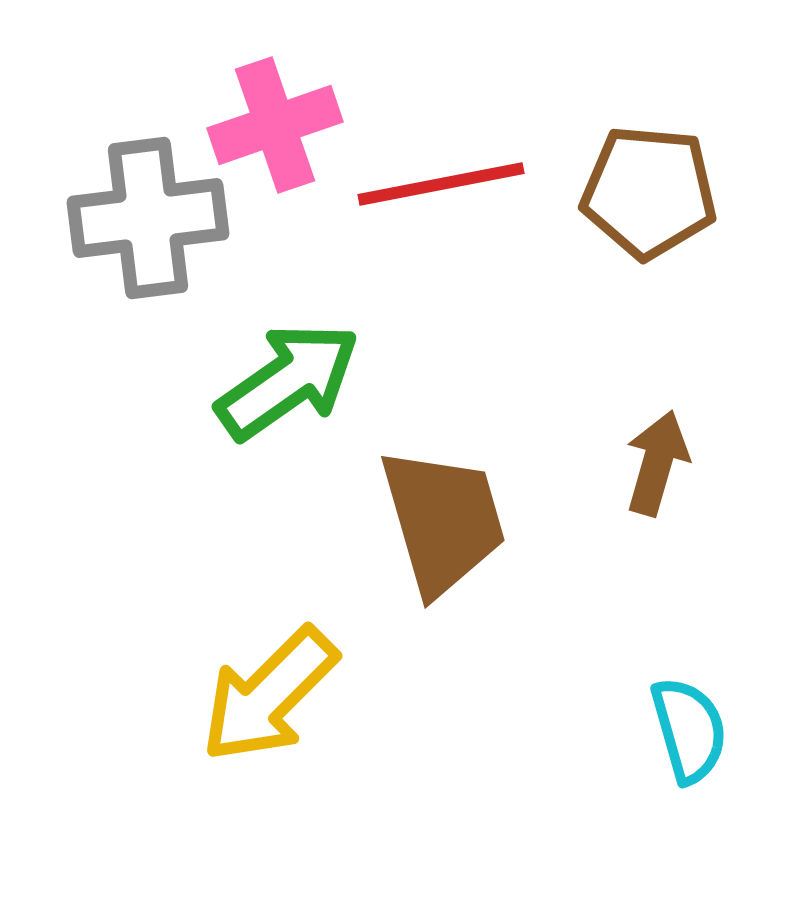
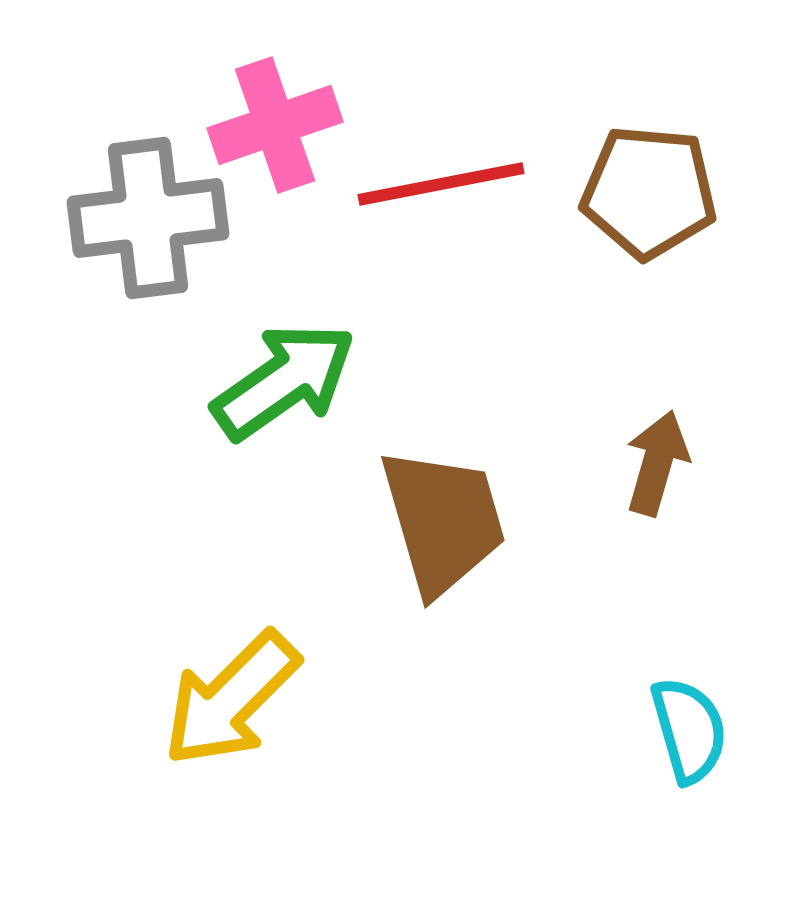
green arrow: moved 4 px left
yellow arrow: moved 38 px left, 4 px down
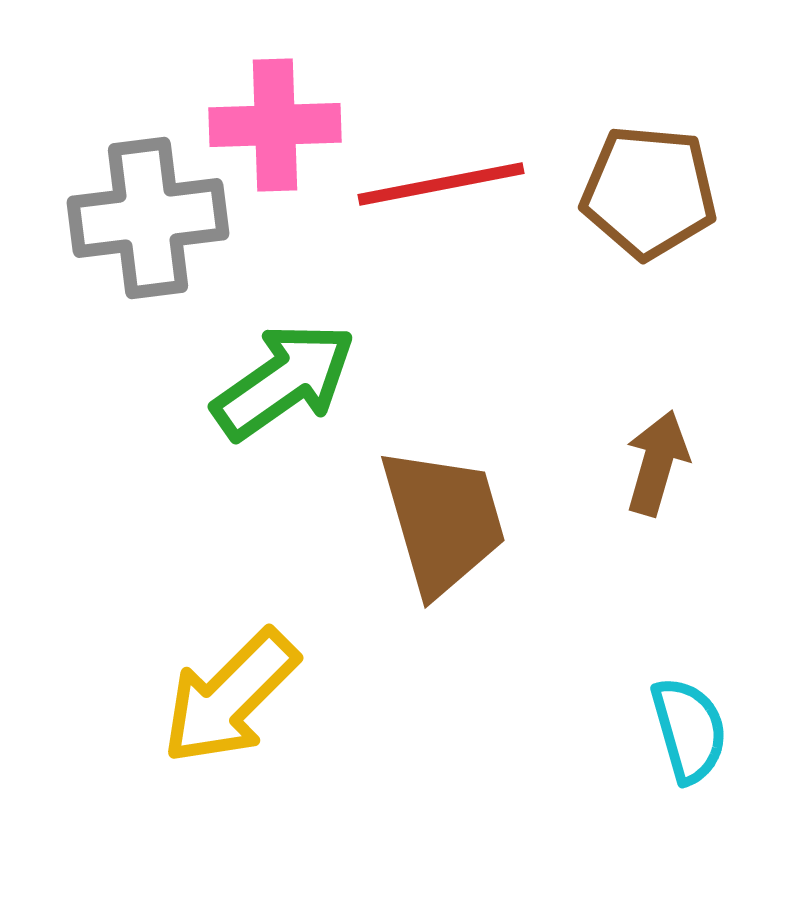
pink cross: rotated 17 degrees clockwise
yellow arrow: moved 1 px left, 2 px up
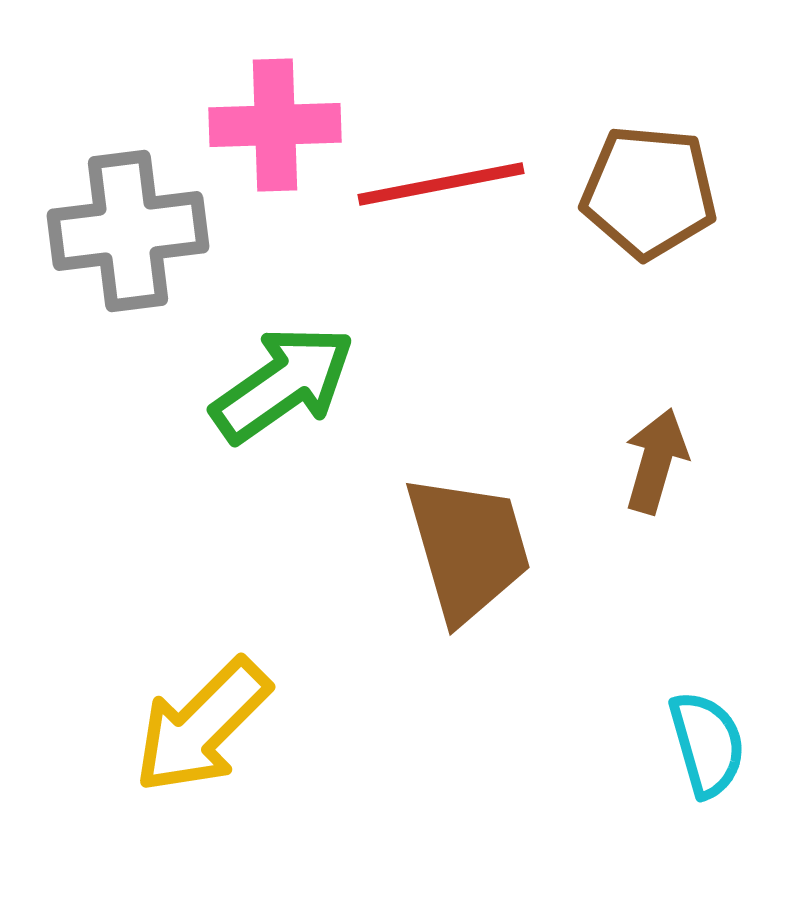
gray cross: moved 20 px left, 13 px down
green arrow: moved 1 px left, 3 px down
brown arrow: moved 1 px left, 2 px up
brown trapezoid: moved 25 px right, 27 px down
yellow arrow: moved 28 px left, 29 px down
cyan semicircle: moved 18 px right, 14 px down
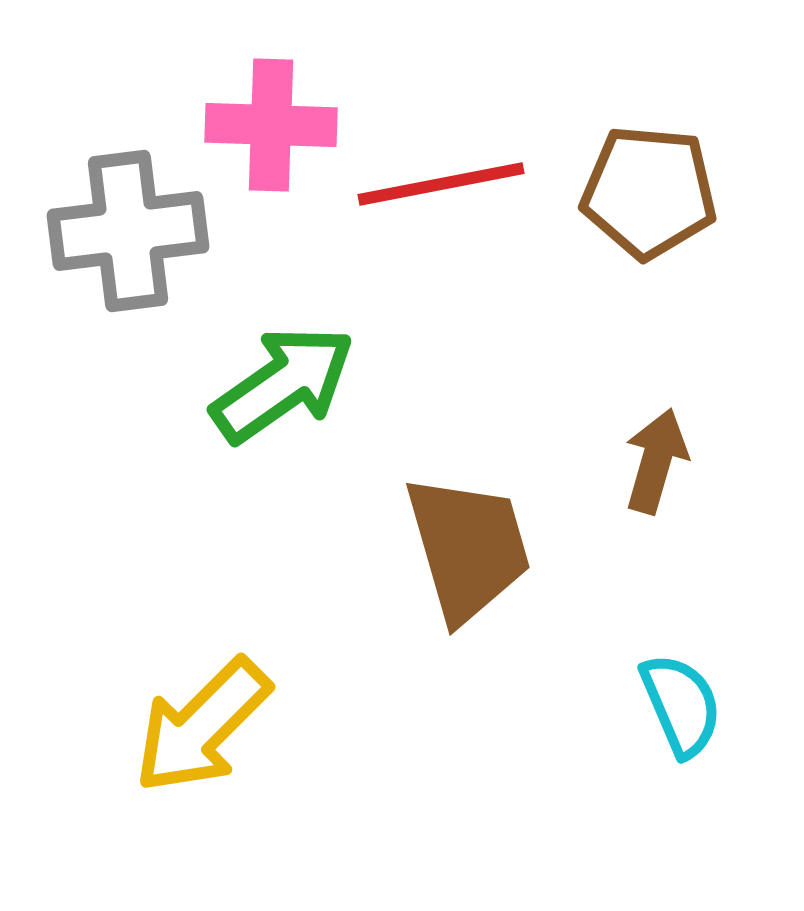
pink cross: moved 4 px left; rotated 4 degrees clockwise
cyan semicircle: moved 26 px left, 39 px up; rotated 7 degrees counterclockwise
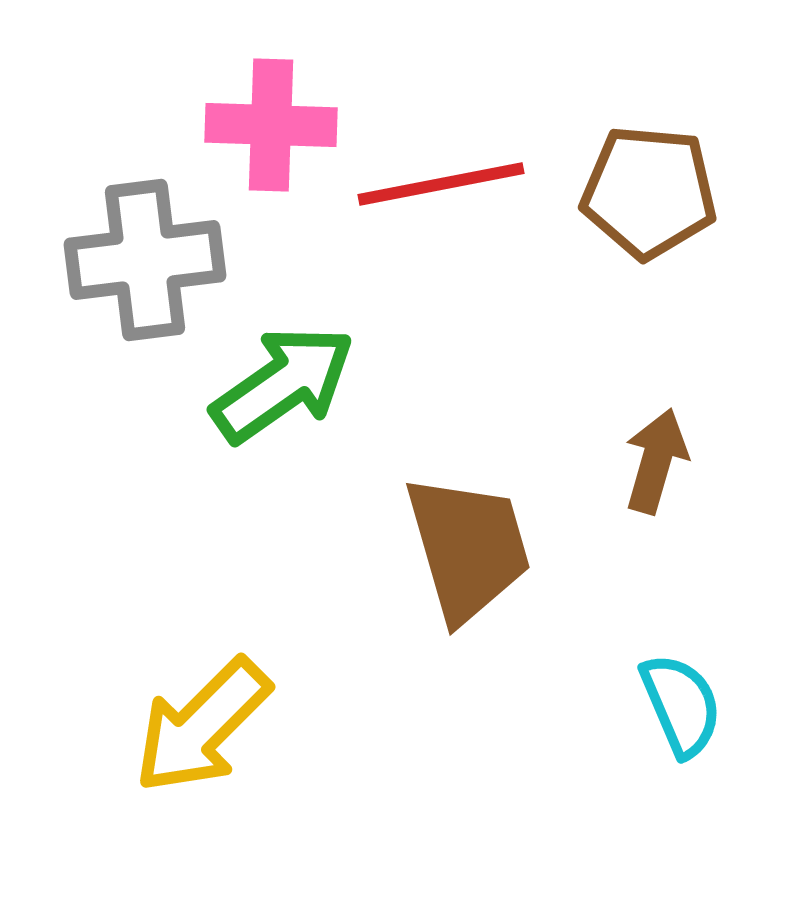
gray cross: moved 17 px right, 29 px down
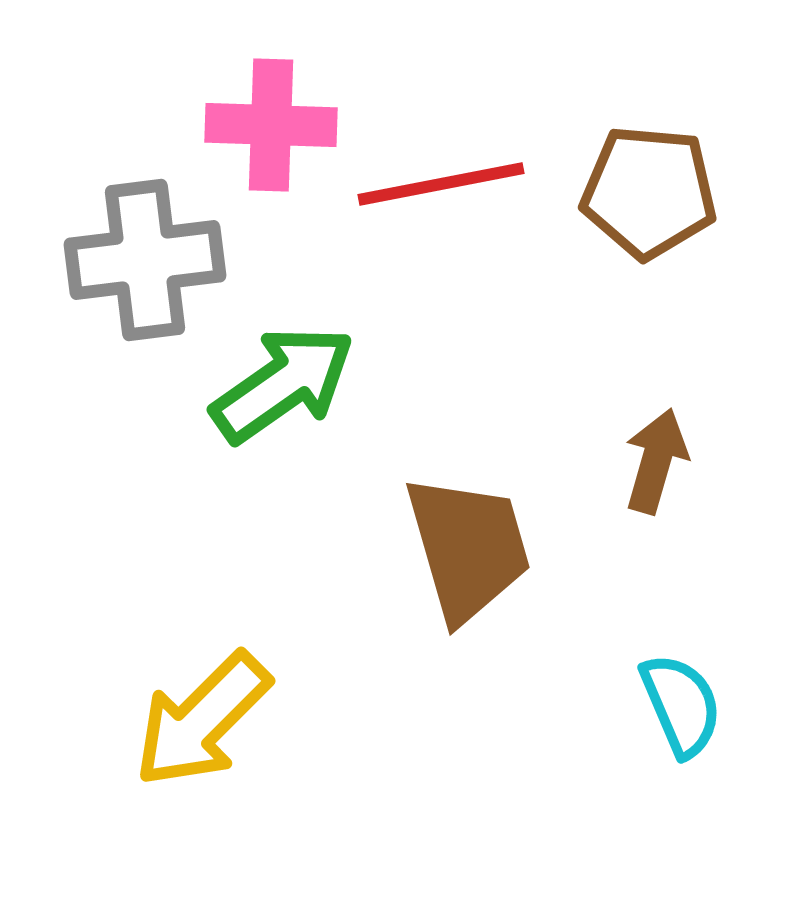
yellow arrow: moved 6 px up
